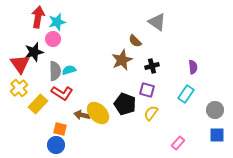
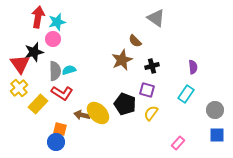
gray triangle: moved 1 px left, 4 px up
blue circle: moved 3 px up
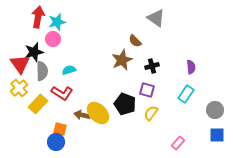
purple semicircle: moved 2 px left
gray semicircle: moved 13 px left
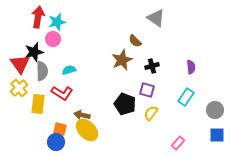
cyan rectangle: moved 3 px down
yellow rectangle: rotated 36 degrees counterclockwise
yellow ellipse: moved 11 px left, 17 px down
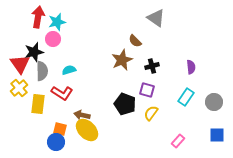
gray circle: moved 1 px left, 8 px up
pink rectangle: moved 2 px up
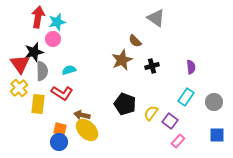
purple square: moved 23 px right, 31 px down; rotated 21 degrees clockwise
blue circle: moved 3 px right
